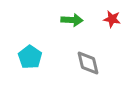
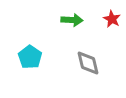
red star: rotated 18 degrees clockwise
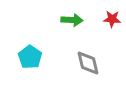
red star: rotated 24 degrees counterclockwise
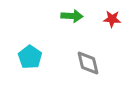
green arrow: moved 4 px up
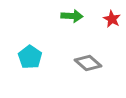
red star: rotated 24 degrees clockwise
gray diamond: rotated 36 degrees counterclockwise
